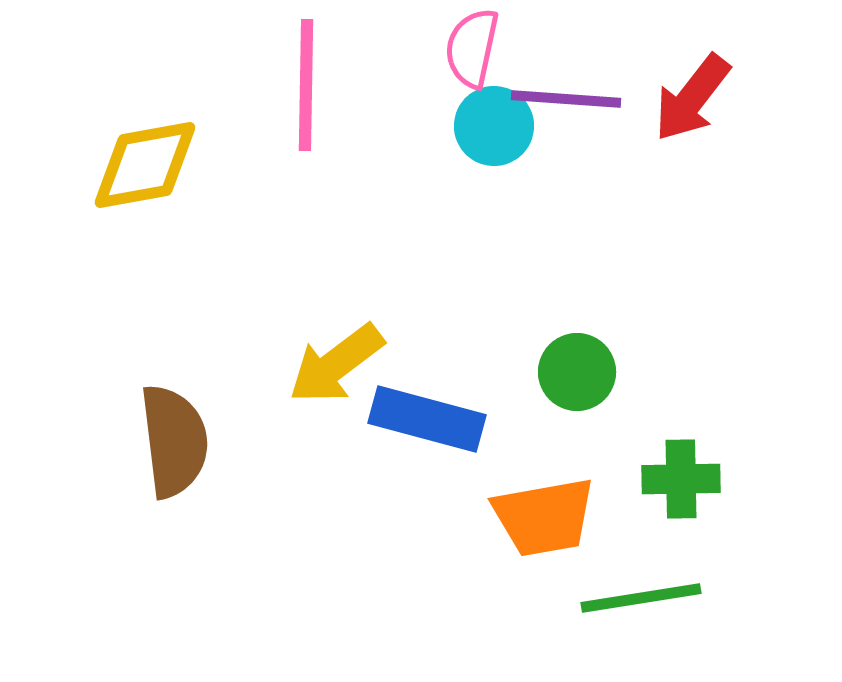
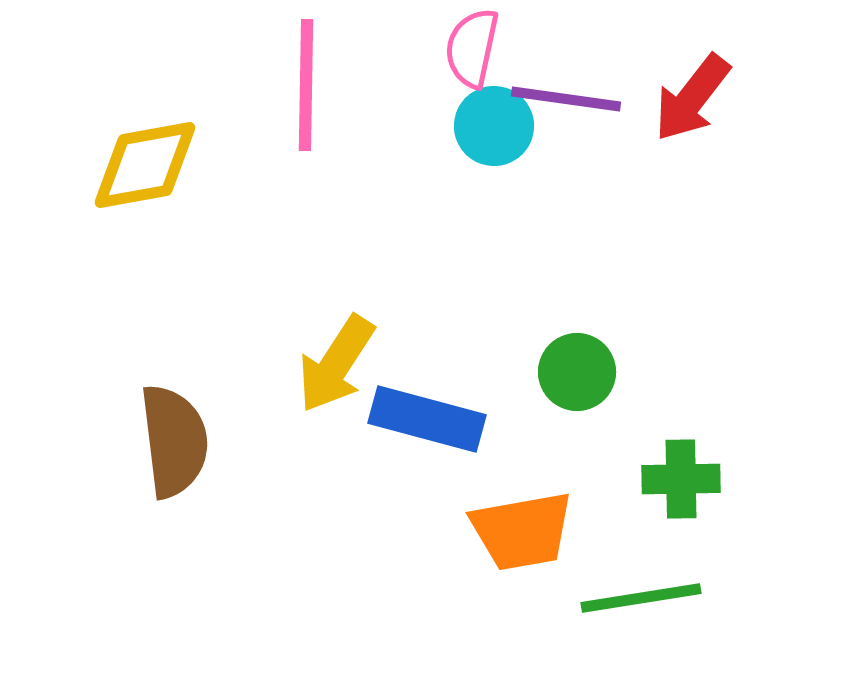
purple line: rotated 4 degrees clockwise
yellow arrow: rotated 20 degrees counterclockwise
orange trapezoid: moved 22 px left, 14 px down
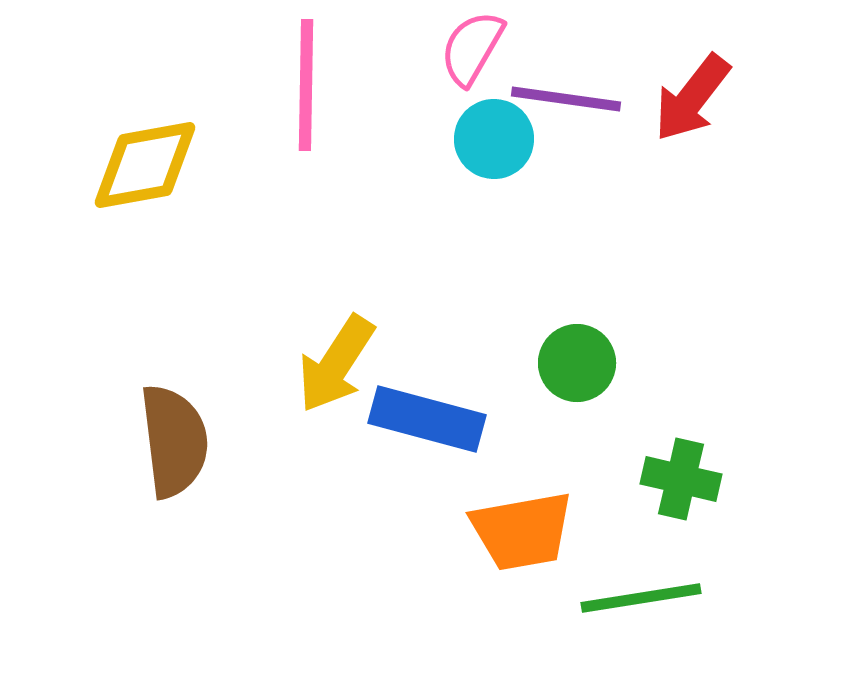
pink semicircle: rotated 18 degrees clockwise
cyan circle: moved 13 px down
green circle: moved 9 px up
green cross: rotated 14 degrees clockwise
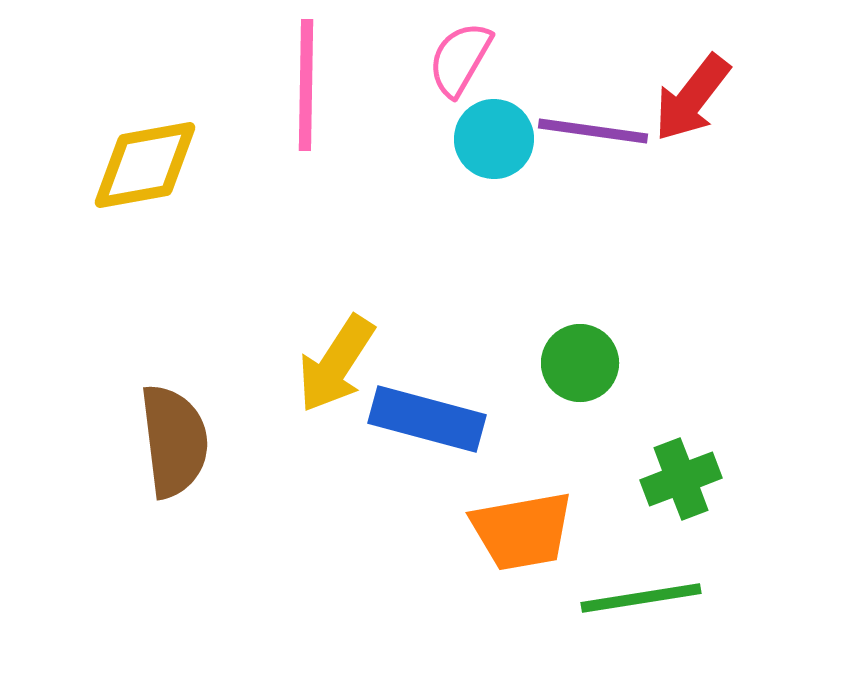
pink semicircle: moved 12 px left, 11 px down
purple line: moved 27 px right, 32 px down
green circle: moved 3 px right
green cross: rotated 34 degrees counterclockwise
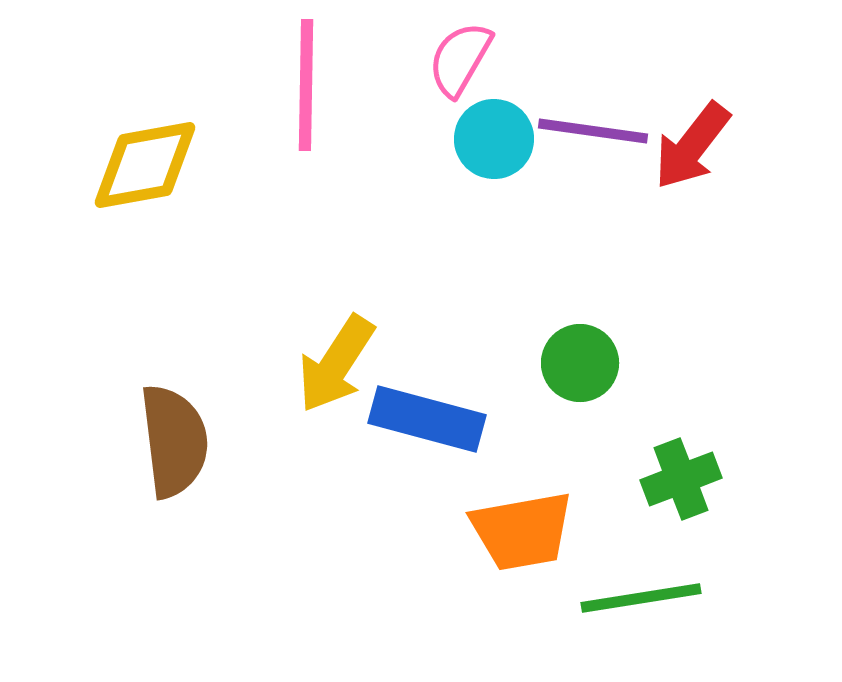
red arrow: moved 48 px down
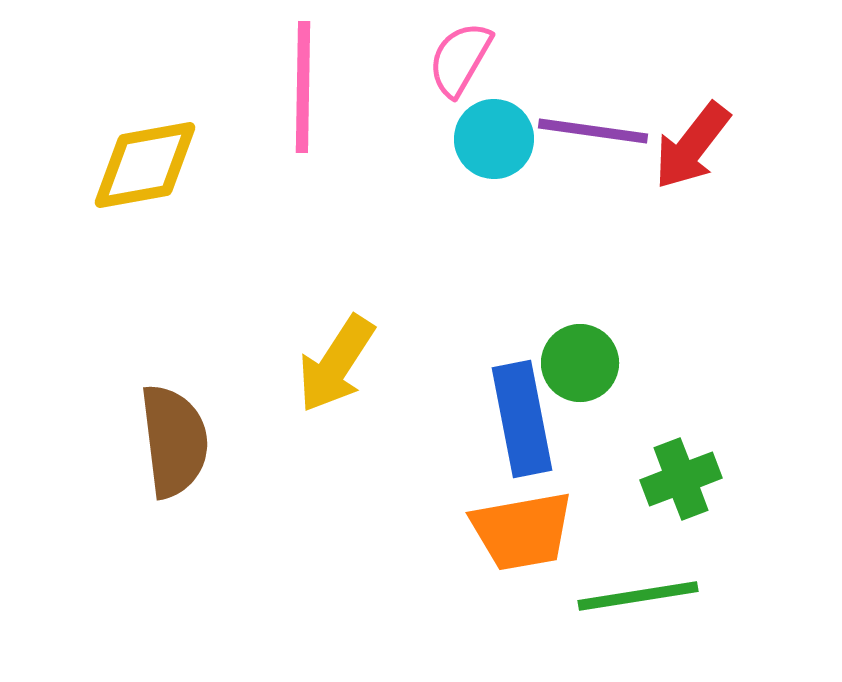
pink line: moved 3 px left, 2 px down
blue rectangle: moved 95 px right; rotated 64 degrees clockwise
green line: moved 3 px left, 2 px up
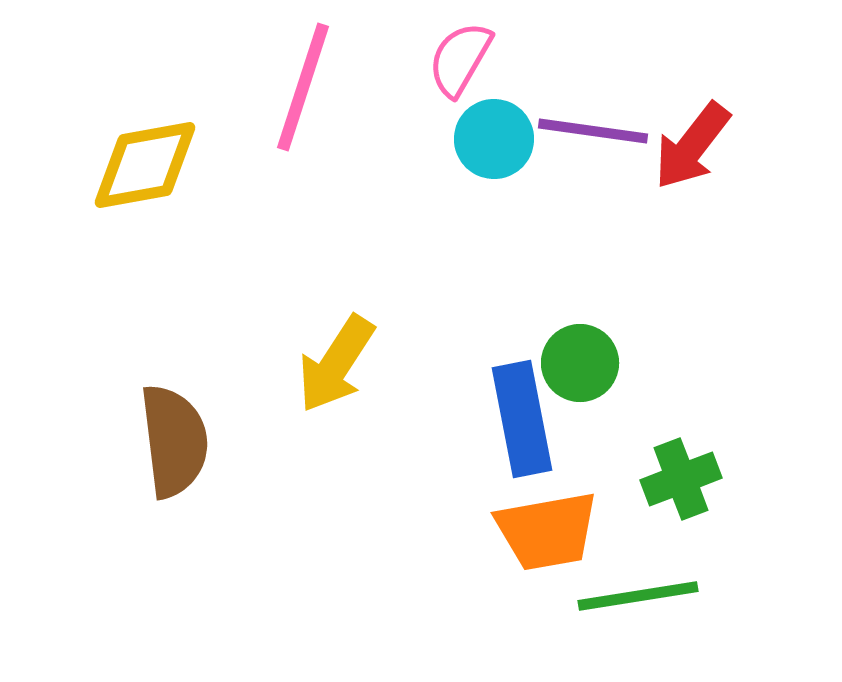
pink line: rotated 17 degrees clockwise
orange trapezoid: moved 25 px right
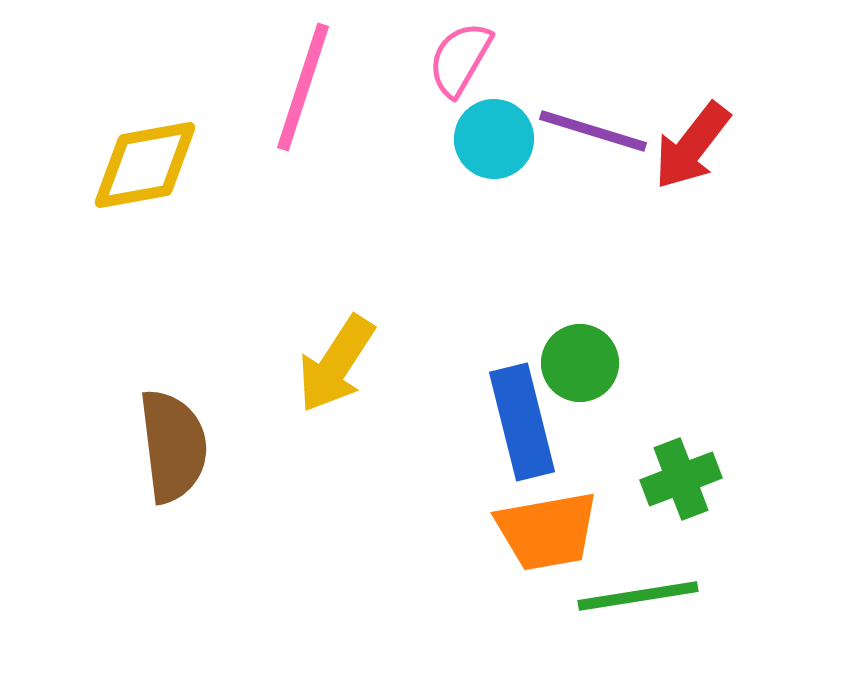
purple line: rotated 9 degrees clockwise
blue rectangle: moved 3 px down; rotated 3 degrees counterclockwise
brown semicircle: moved 1 px left, 5 px down
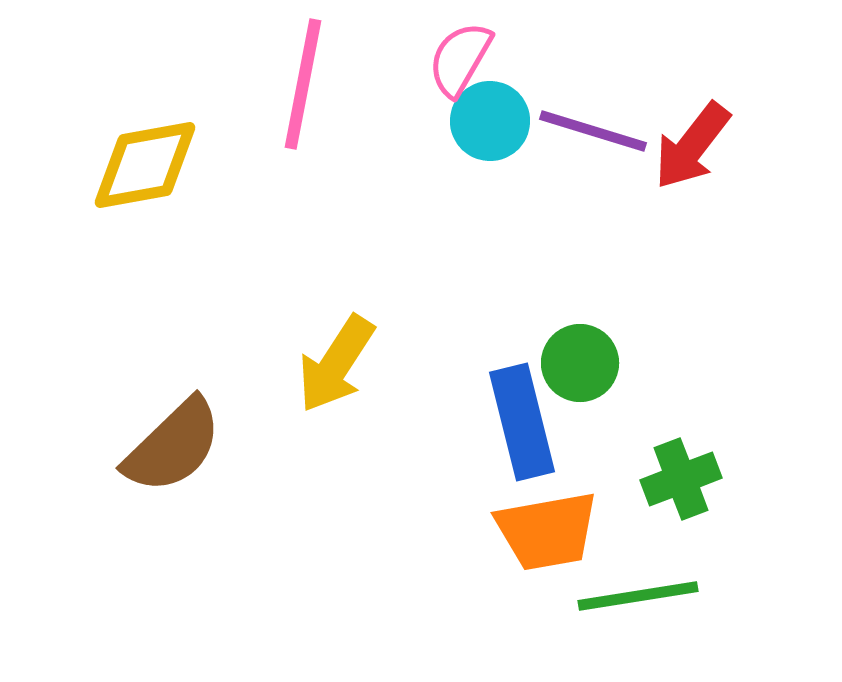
pink line: moved 3 px up; rotated 7 degrees counterclockwise
cyan circle: moved 4 px left, 18 px up
brown semicircle: rotated 53 degrees clockwise
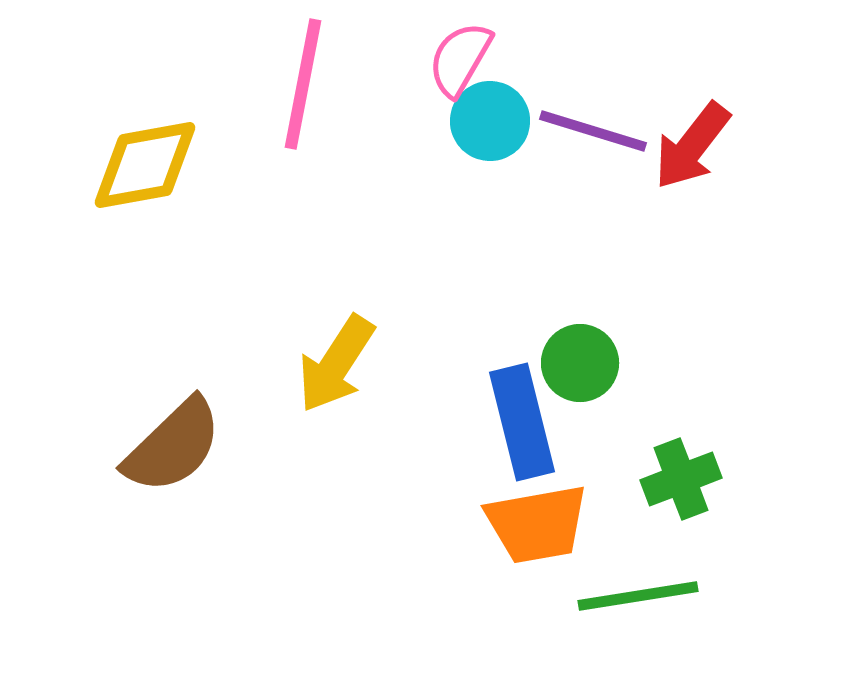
orange trapezoid: moved 10 px left, 7 px up
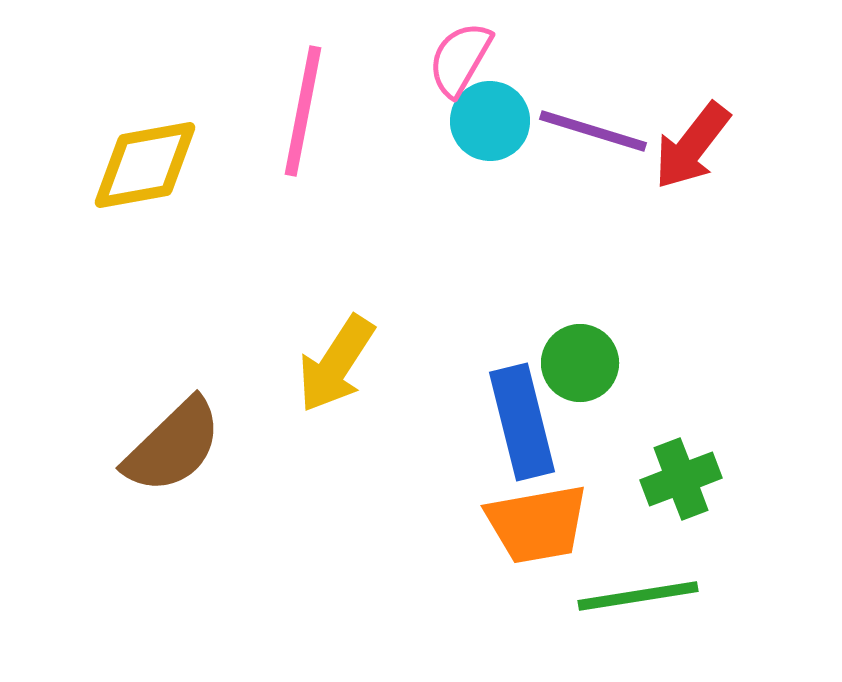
pink line: moved 27 px down
